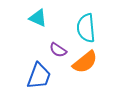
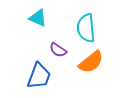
orange semicircle: moved 6 px right
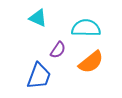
cyan semicircle: rotated 96 degrees clockwise
purple semicircle: rotated 90 degrees counterclockwise
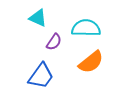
purple semicircle: moved 4 px left, 8 px up
blue trapezoid: moved 2 px right; rotated 16 degrees clockwise
